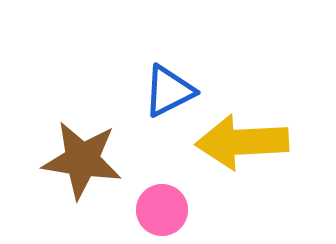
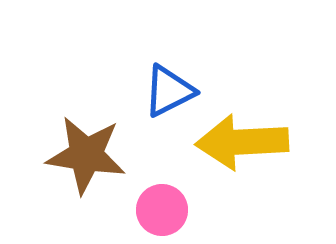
brown star: moved 4 px right, 5 px up
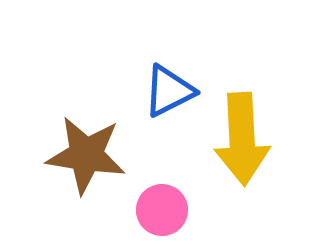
yellow arrow: moved 3 px up; rotated 90 degrees counterclockwise
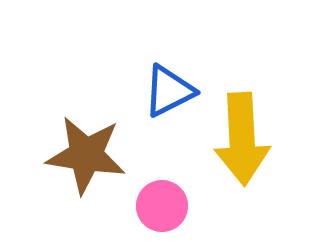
pink circle: moved 4 px up
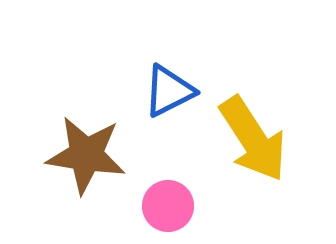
yellow arrow: moved 11 px right; rotated 30 degrees counterclockwise
pink circle: moved 6 px right
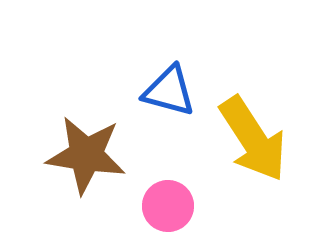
blue triangle: rotated 42 degrees clockwise
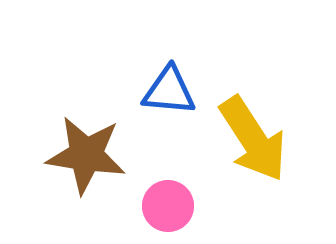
blue triangle: rotated 10 degrees counterclockwise
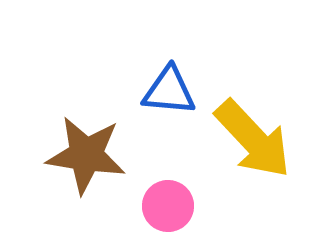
yellow arrow: rotated 10 degrees counterclockwise
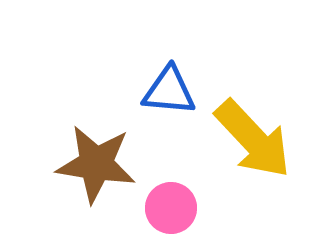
brown star: moved 10 px right, 9 px down
pink circle: moved 3 px right, 2 px down
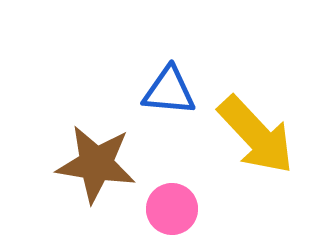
yellow arrow: moved 3 px right, 4 px up
pink circle: moved 1 px right, 1 px down
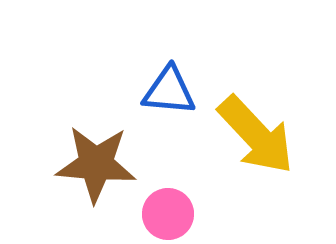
brown star: rotated 4 degrees counterclockwise
pink circle: moved 4 px left, 5 px down
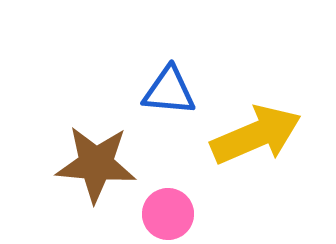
yellow arrow: rotated 70 degrees counterclockwise
